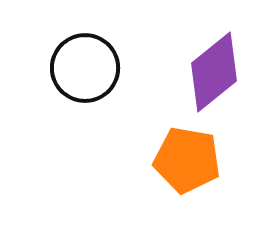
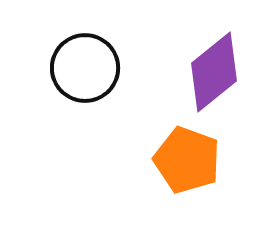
orange pentagon: rotated 10 degrees clockwise
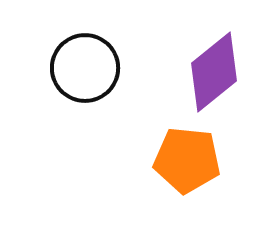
orange pentagon: rotated 14 degrees counterclockwise
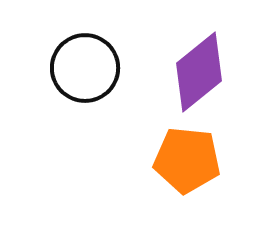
purple diamond: moved 15 px left
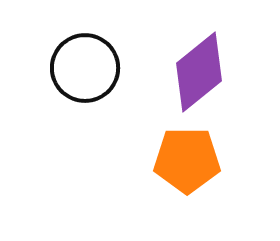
orange pentagon: rotated 6 degrees counterclockwise
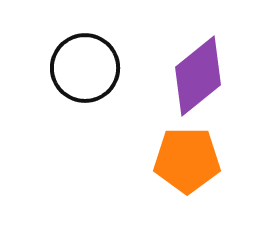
purple diamond: moved 1 px left, 4 px down
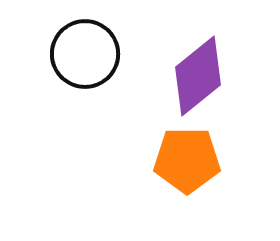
black circle: moved 14 px up
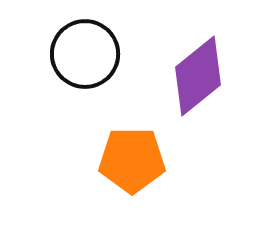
orange pentagon: moved 55 px left
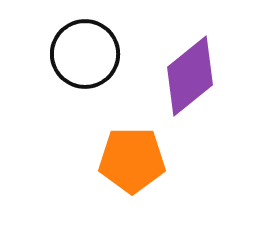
purple diamond: moved 8 px left
